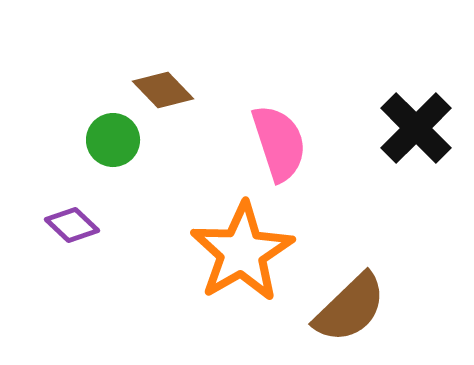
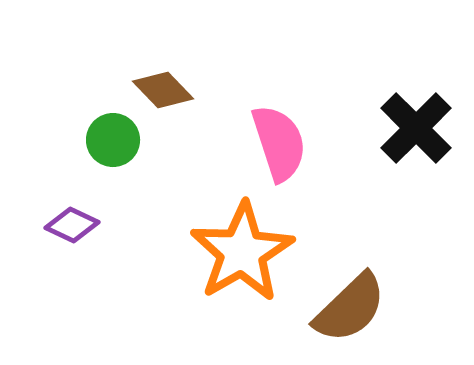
purple diamond: rotated 18 degrees counterclockwise
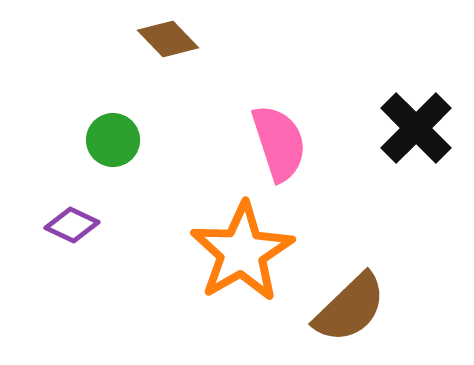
brown diamond: moved 5 px right, 51 px up
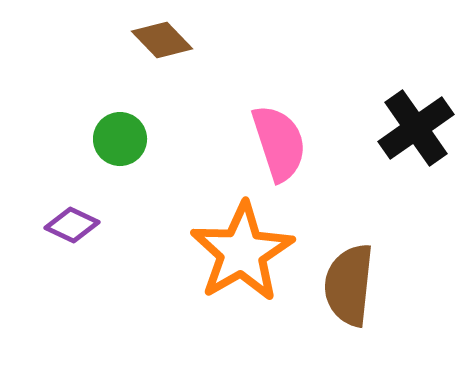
brown diamond: moved 6 px left, 1 px down
black cross: rotated 10 degrees clockwise
green circle: moved 7 px right, 1 px up
brown semicircle: moved 1 px left, 23 px up; rotated 140 degrees clockwise
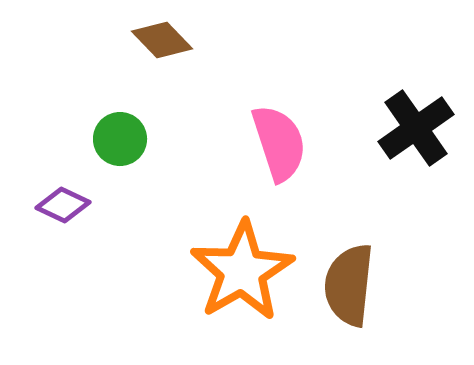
purple diamond: moved 9 px left, 20 px up
orange star: moved 19 px down
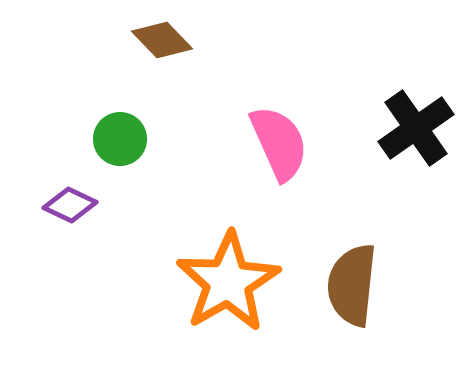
pink semicircle: rotated 6 degrees counterclockwise
purple diamond: moved 7 px right
orange star: moved 14 px left, 11 px down
brown semicircle: moved 3 px right
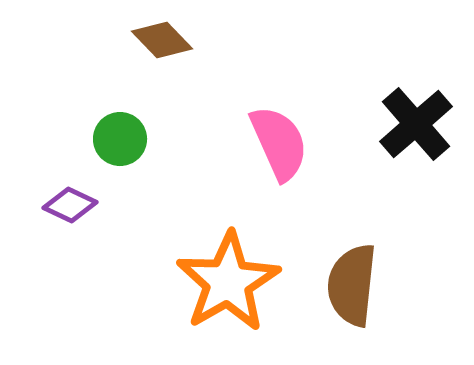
black cross: moved 4 px up; rotated 6 degrees counterclockwise
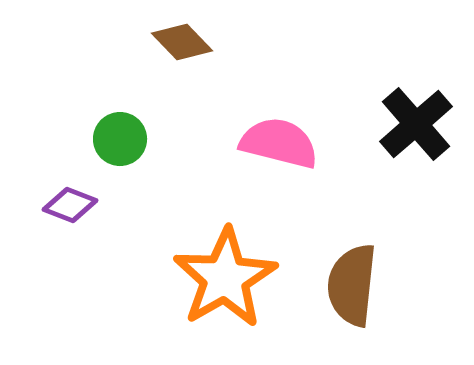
brown diamond: moved 20 px right, 2 px down
pink semicircle: rotated 52 degrees counterclockwise
purple diamond: rotated 4 degrees counterclockwise
orange star: moved 3 px left, 4 px up
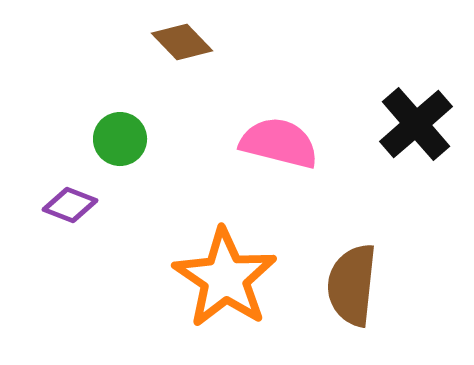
orange star: rotated 8 degrees counterclockwise
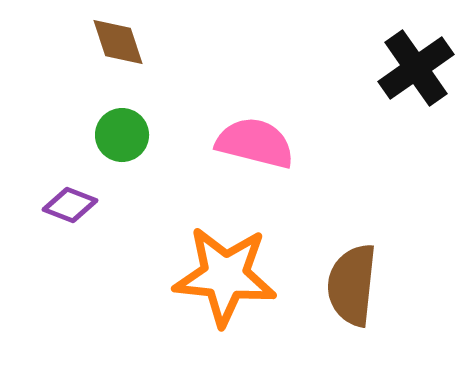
brown diamond: moved 64 px left; rotated 26 degrees clockwise
black cross: moved 56 px up; rotated 6 degrees clockwise
green circle: moved 2 px right, 4 px up
pink semicircle: moved 24 px left
orange star: moved 2 px up; rotated 28 degrees counterclockwise
